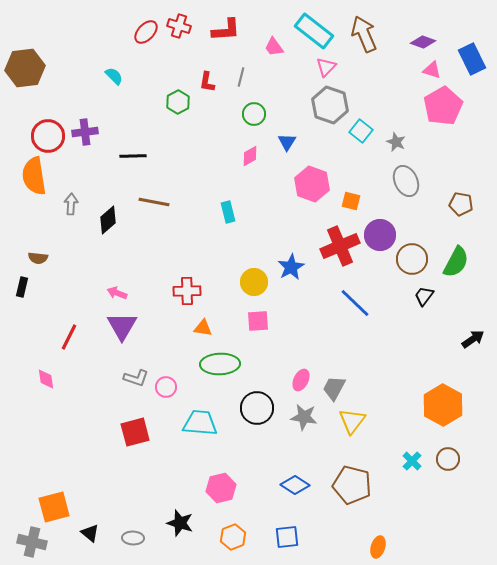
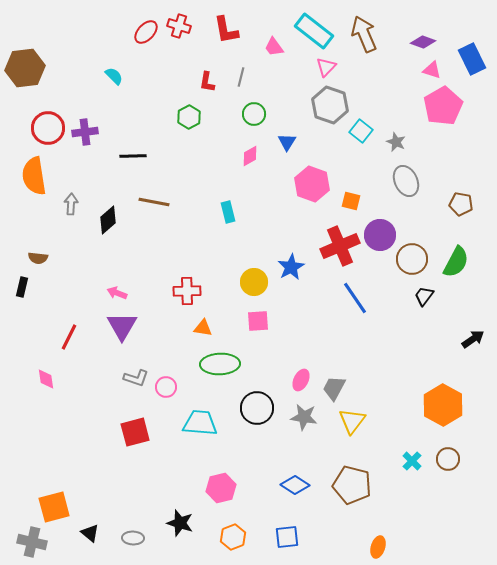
red L-shape at (226, 30): rotated 84 degrees clockwise
green hexagon at (178, 102): moved 11 px right, 15 px down
red circle at (48, 136): moved 8 px up
blue line at (355, 303): moved 5 px up; rotated 12 degrees clockwise
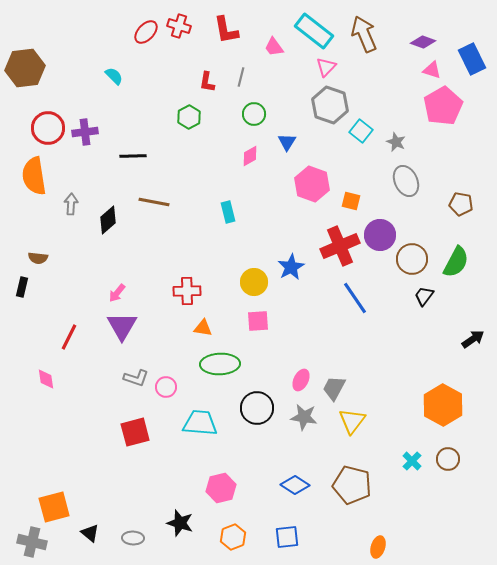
pink arrow at (117, 293): rotated 72 degrees counterclockwise
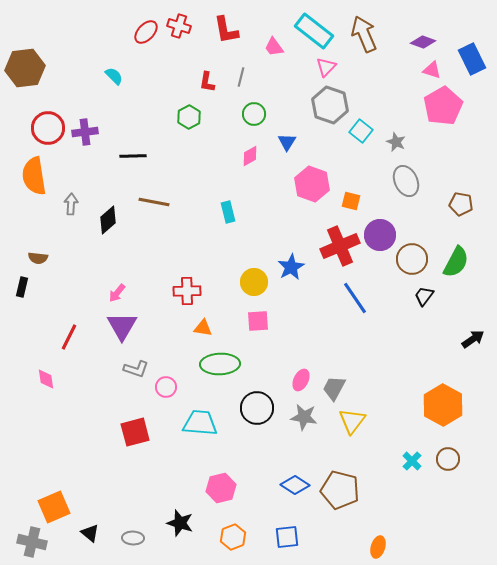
gray L-shape at (136, 378): moved 9 px up
brown pentagon at (352, 485): moved 12 px left, 5 px down
orange square at (54, 507): rotated 8 degrees counterclockwise
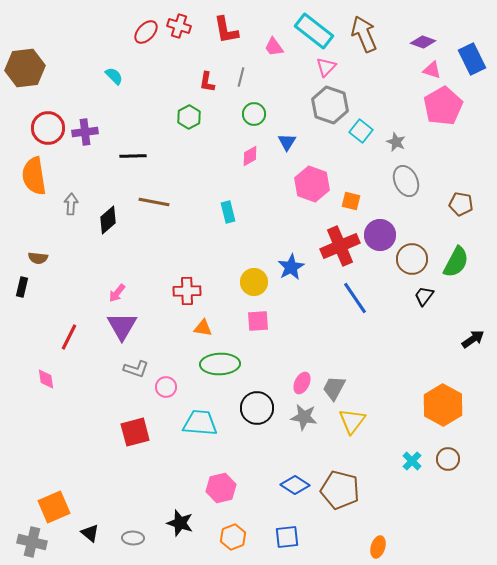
pink ellipse at (301, 380): moved 1 px right, 3 px down
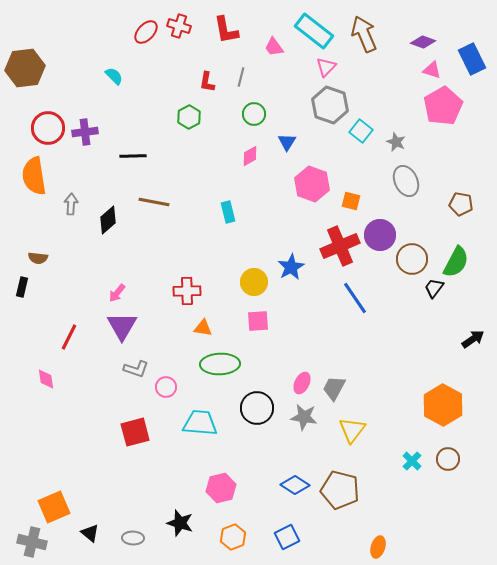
black trapezoid at (424, 296): moved 10 px right, 8 px up
yellow triangle at (352, 421): moved 9 px down
blue square at (287, 537): rotated 20 degrees counterclockwise
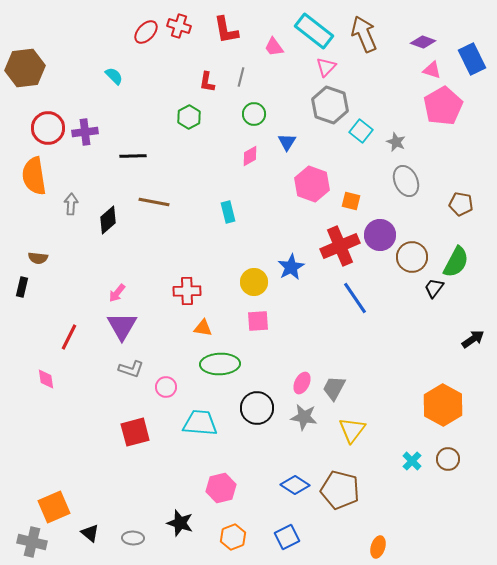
brown circle at (412, 259): moved 2 px up
gray L-shape at (136, 369): moved 5 px left
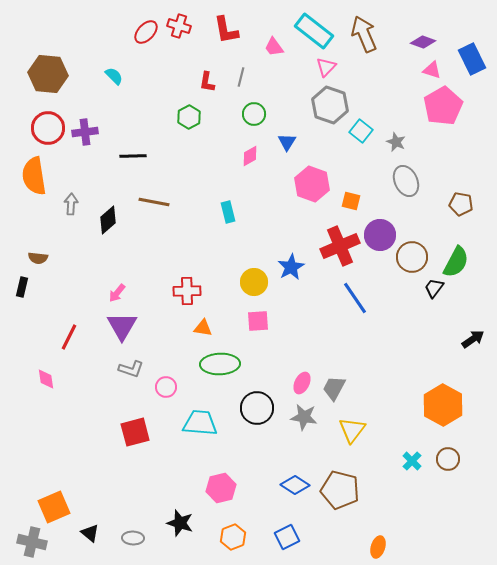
brown hexagon at (25, 68): moved 23 px right, 6 px down; rotated 12 degrees clockwise
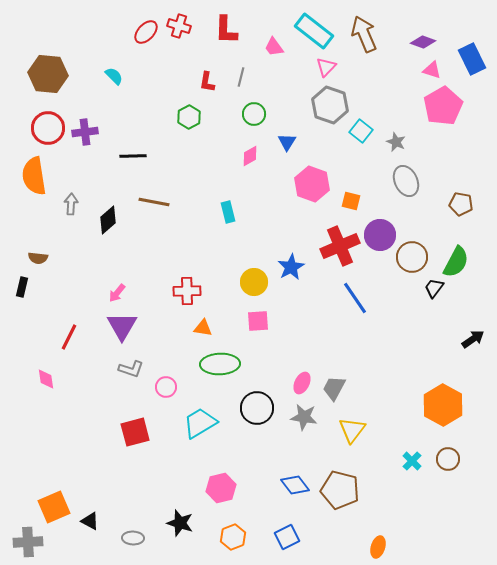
red L-shape at (226, 30): rotated 12 degrees clockwise
cyan trapezoid at (200, 423): rotated 36 degrees counterclockwise
blue diamond at (295, 485): rotated 20 degrees clockwise
black triangle at (90, 533): moved 12 px up; rotated 12 degrees counterclockwise
gray cross at (32, 542): moved 4 px left; rotated 16 degrees counterclockwise
